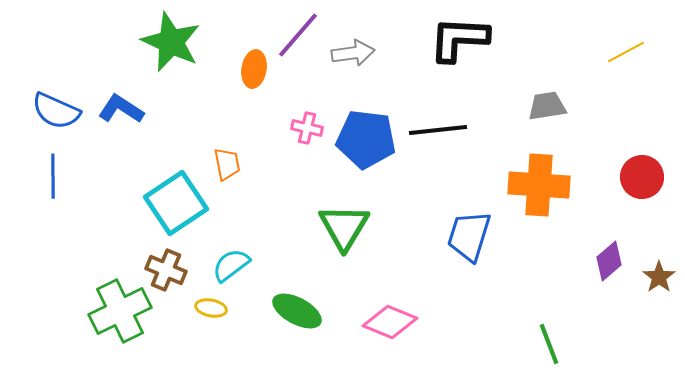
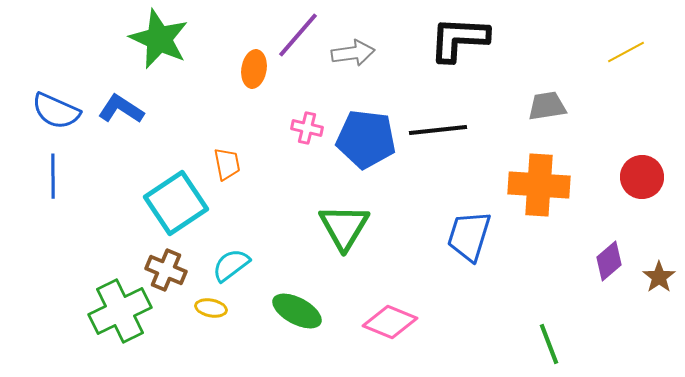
green star: moved 12 px left, 3 px up
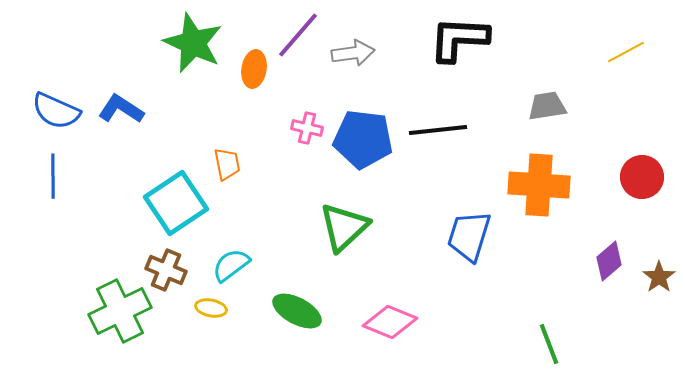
green star: moved 34 px right, 4 px down
blue pentagon: moved 3 px left
green triangle: rotated 16 degrees clockwise
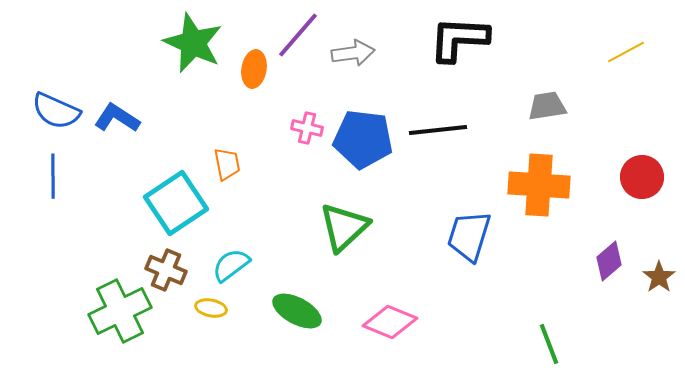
blue L-shape: moved 4 px left, 9 px down
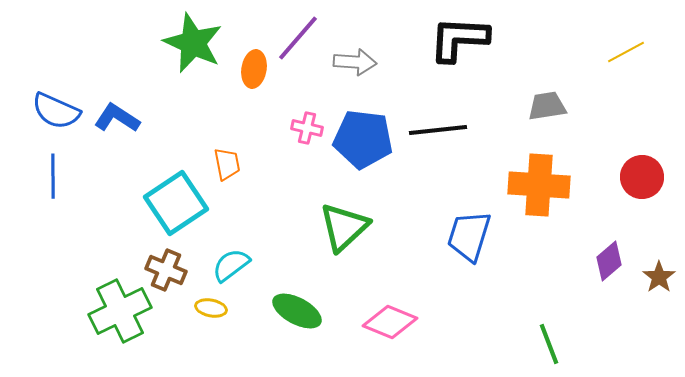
purple line: moved 3 px down
gray arrow: moved 2 px right, 9 px down; rotated 12 degrees clockwise
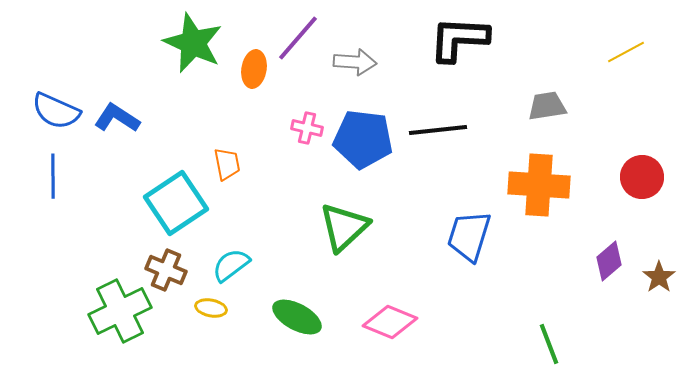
green ellipse: moved 6 px down
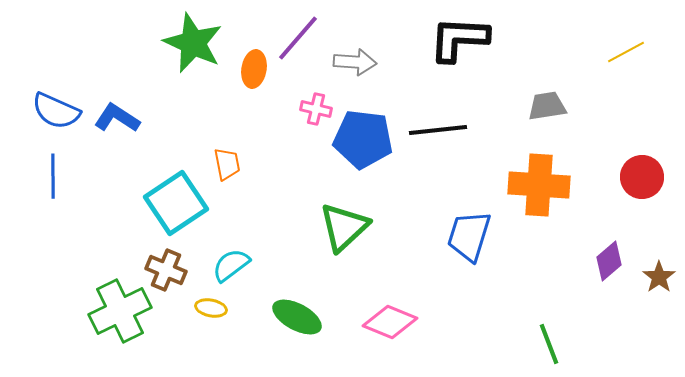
pink cross: moved 9 px right, 19 px up
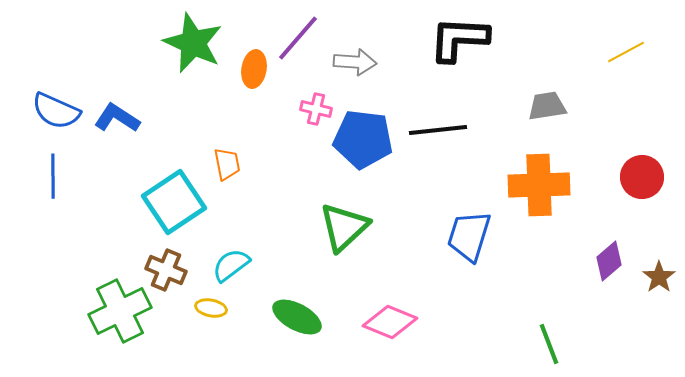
orange cross: rotated 6 degrees counterclockwise
cyan square: moved 2 px left, 1 px up
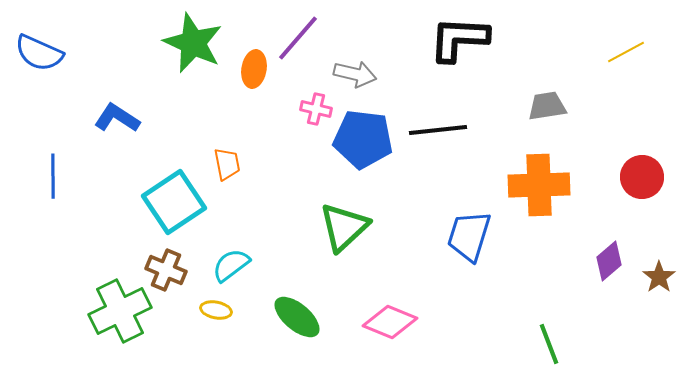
gray arrow: moved 12 px down; rotated 9 degrees clockwise
blue semicircle: moved 17 px left, 58 px up
yellow ellipse: moved 5 px right, 2 px down
green ellipse: rotated 12 degrees clockwise
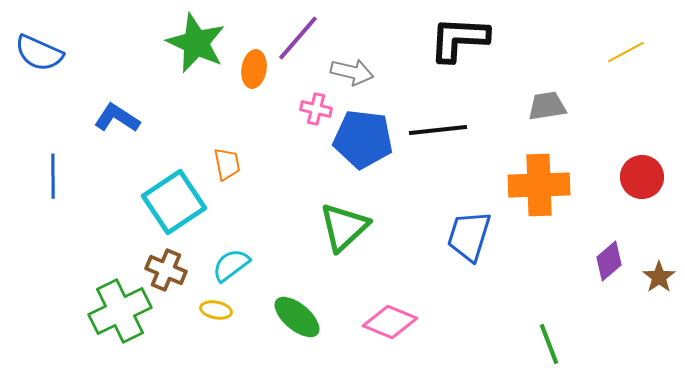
green star: moved 3 px right
gray arrow: moved 3 px left, 2 px up
